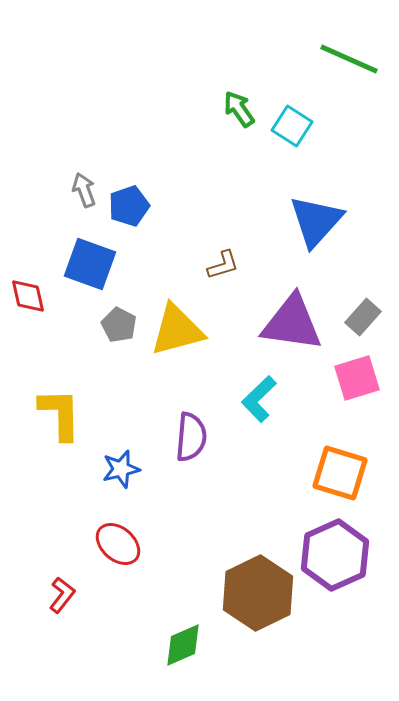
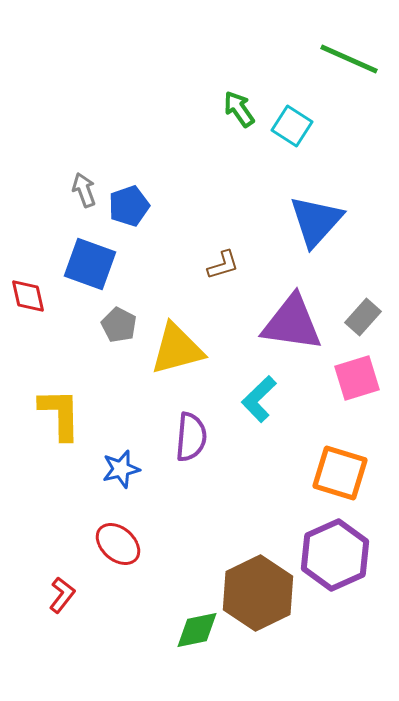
yellow triangle: moved 19 px down
green diamond: moved 14 px right, 15 px up; rotated 12 degrees clockwise
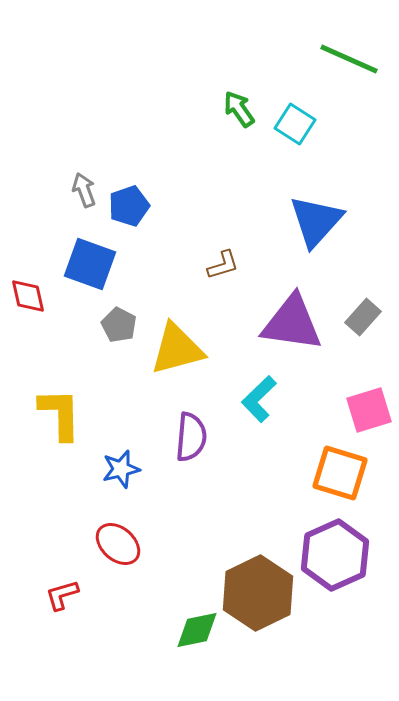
cyan square: moved 3 px right, 2 px up
pink square: moved 12 px right, 32 px down
red L-shape: rotated 144 degrees counterclockwise
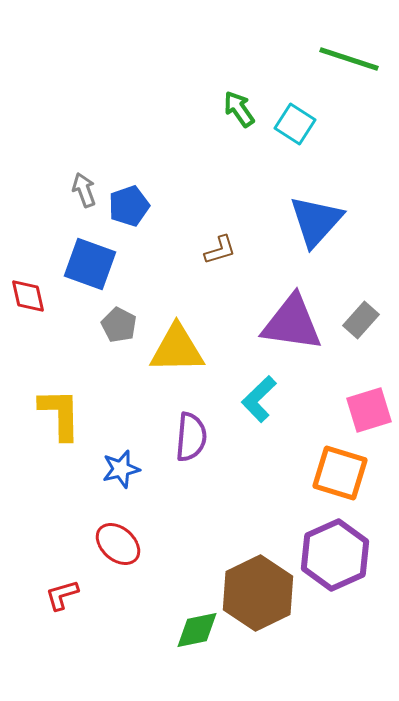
green line: rotated 6 degrees counterclockwise
brown L-shape: moved 3 px left, 15 px up
gray rectangle: moved 2 px left, 3 px down
yellow triangle: rotated 14 degrees clockwise
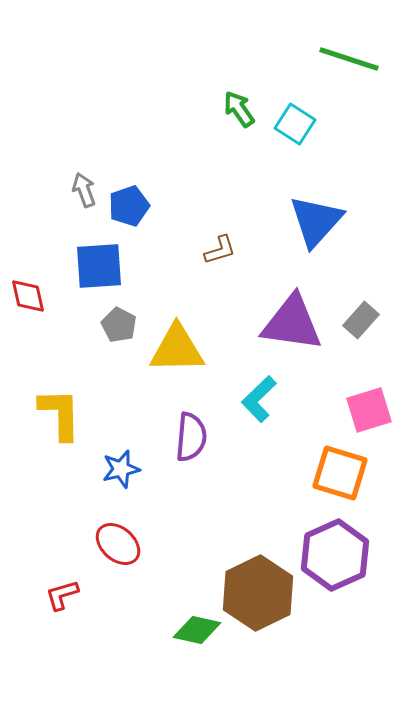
blue square: moved 9 px right, 2 px down; rotated 24 degrees counterclockwise
green diamond: rotated 24 degrees clockwise
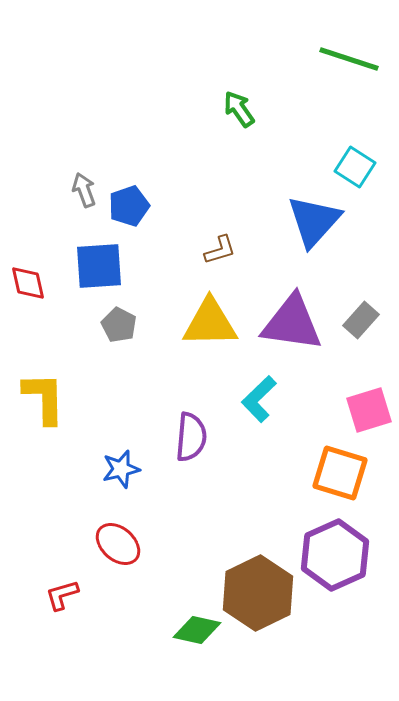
cyan square: moved 60 px right, 43 px down
blue triangle: moved 2 px left
red diamond: moved 13 px up
yellow triangle: moved 33 px right, 26 px up
yellow L-shape: moved 16 px left, 16 px up
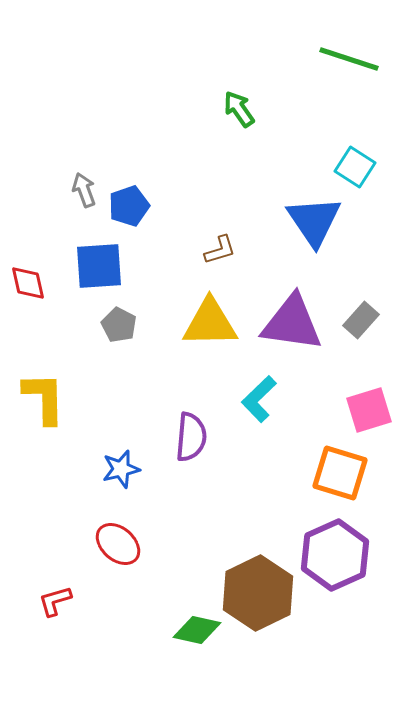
blue triangle: rotated 16 degrees counterclockwise
red L-shape: moved 7 px left, 6 px down
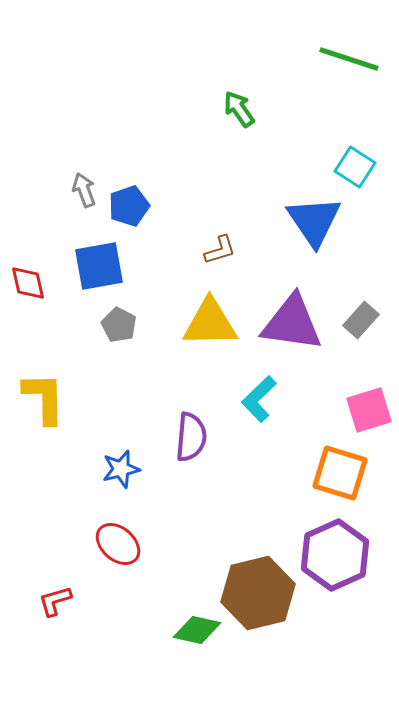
blue square: rotated 6 degrees counterclockwise
brown hexagon: rotated 12 degrees clockwise
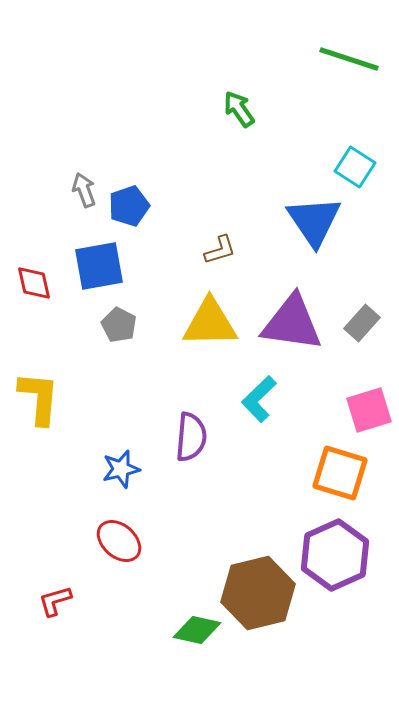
red diamond: moved 6 px right
gray rectangle: moved 1 px right, 3 px down
yellow L-shape: moved 5 px left; rotated 6 degrees clockwise
red ellipse: moved 1 px right, 3 px up
